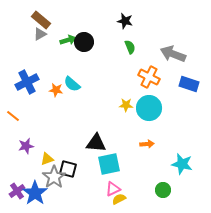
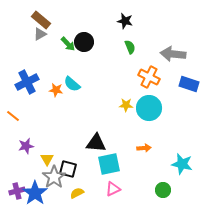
green arrow: moved 4 px down; rotated 63 degrees clockwise
gray arrow: rotated 15 degrees counterclockwise
orange arrow: moved 3 px left, 4 px down
yellow triangle: rotated 40 degrees counterclockwise
purple cross: rotated 21 degrees clockwise
yellow semicircle: moved 42 px left, 6 px up
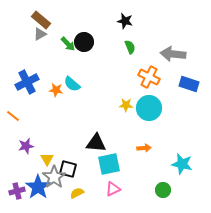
blue star: moved 3 px right, 6 px up
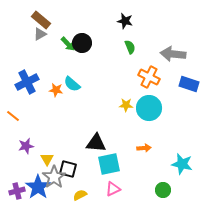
black circle: moved 2 px left, 1 px down
yellow semicircle: moved 3 px right, 2 px down
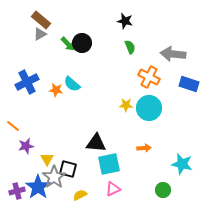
orange line: moved 10 px down
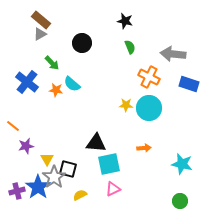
green arrow: moved 16 px left, 19 px down
blue cross: rotated 25 degrees counterclockwise
green circle: moved 17 px right, 11 px down
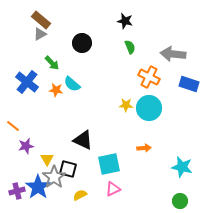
black triangle: moved 13 px left, 3 px up; rotated 20 degrees clockwise
cyan star: moved 3 px down
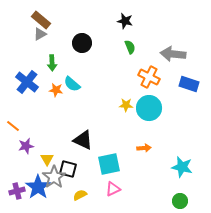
green arrow: rotated 42 degrees clockwise
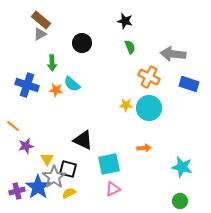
blue cross: moved 3 px down; rotated 20 degrees counterclockwise
yellow semicircle: moved 11 px left, 2 px up
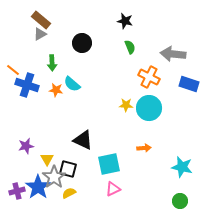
orange line: moved 56 px up
